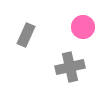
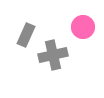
gray cross: moved 17 px left, 12 px up
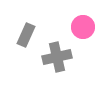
gray cross: moved 4 px right, 2 px down
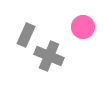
gray cross: moved 8 px left, 1 px up; rotated 36 degrees clockwise
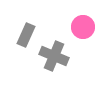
gray cross: moved 5 px right
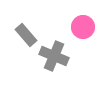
gray rectangle: rotated 65 degrees counterclockwise
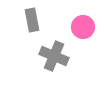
gray rectangle: moved 6 px right, 15 px up; rotated 30 degrees clockwise
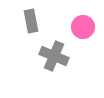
gray rectangle: moved 1 px left, 1 px down
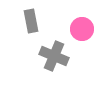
pink circle: moved 1 px left, 2 px down
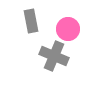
pink circle: moved 14 px left
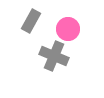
gray rectangle: rotated 40 degrees clockwise
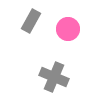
gray cross: moved 21 px down
